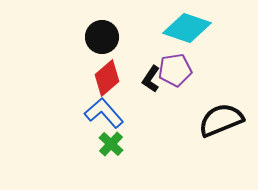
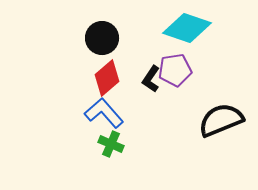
black circle: moved 1 px down
green cross: rotated 20 degrees counterclockwise
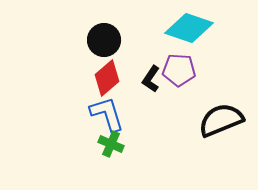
cyan diamond: moved 2 px right
black circle: moved 2 px right, 2 px down
purple pentagon: moved 4 px right; rotated 12 degrees clockwise
blue L-shape: moved 3 px right, 1 px down; rotated 24 degrees clockwise
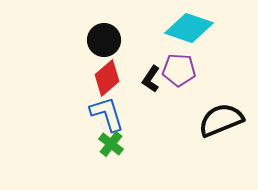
green cross: rotated 15 degrees clockwise
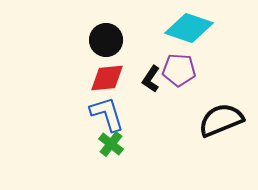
black circle: moved 2 px right
red diamond: rotated 36 degrees clockwise
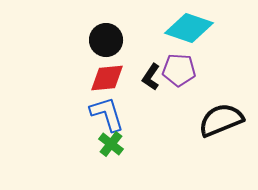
black L-shape: moved 2 px up
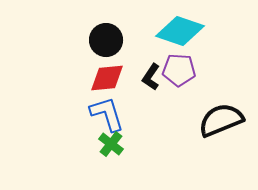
cyan diamond: moved 9 px left, 3 px down
